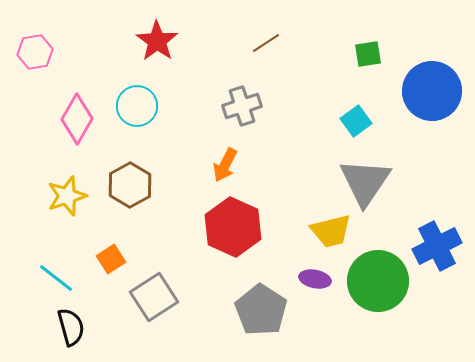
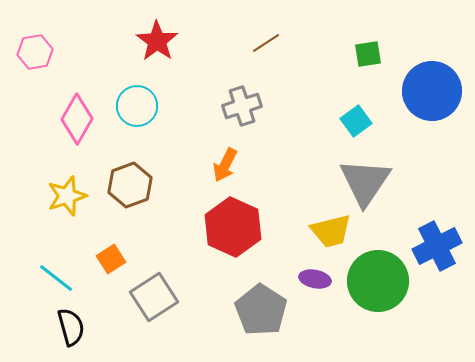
brown hexagon: rotated 9 degrees clockwise
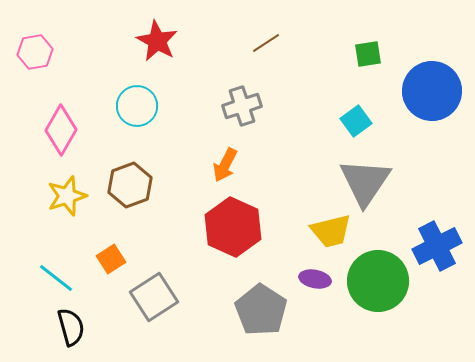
red star: rotated 6 degrees counterclockwise
pink diamond: moved 16 px left, 11 px down
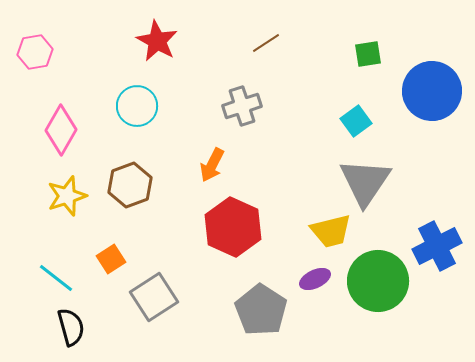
orange arrow: moved 13 px left
purple ellipse: rotated 36 degrees counterclockwise
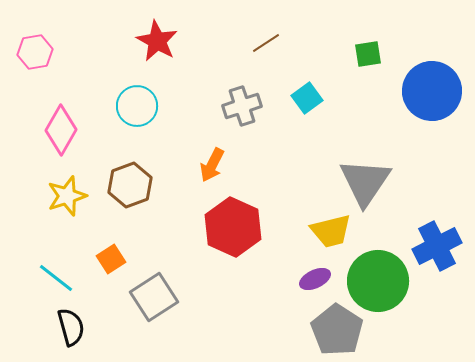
cyan square: moved 49 px left, 23 px up
gray pentagon: moved 76 px right, 20 px down
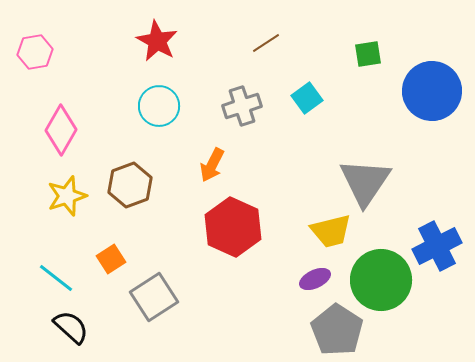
cyan circle: moved 22 px right
green circle: moved 3 px right, 1 px up
black semicircle: rotated 33 degrees counterclockwise
